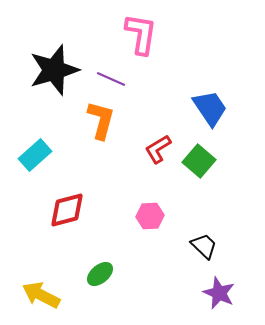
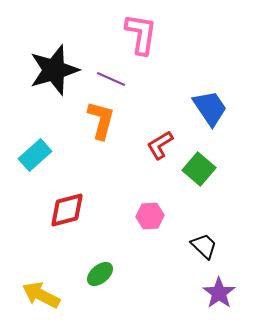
red L-shape: moved 2 px right, 4 px up
green square: moved 8 px down
purple star: rotated 12 degrees clockwise
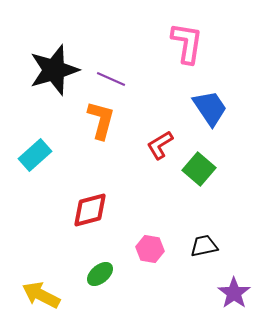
pink L-shape: moved 46 px right, 9 px down
red diamond: moved 23 px right
pink hexagon: moved 33 px down; rotated 12 degrees clockwise
black trapezoid: rotated 56 degrees counterclockwise
purple star: moved 15 px right
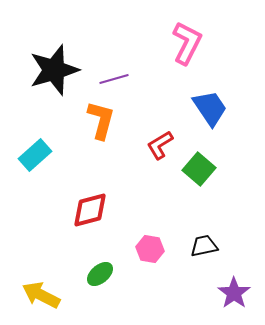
pink L-shape: rotated 18 degrees clockwise
purple line: moved 3 px right; rotated 40 degrees counterclockwise
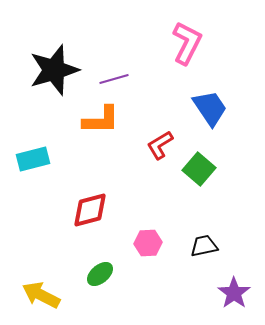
orange L-shape: rotated 75 degrees clockwise
cyan rectangle: moved 2 px left, 4 px down; rotated 28 degrees clockwise
pink hexagon: moved 2 px left, 6 px up; rotated 12 degrees counterclockwise
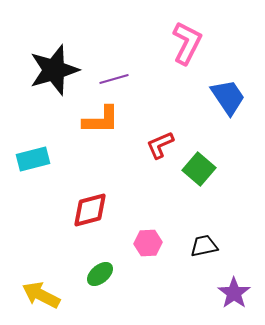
blue trapezoid: moved 18 px right, 11 px up
red L-shape: rotated 8 degrees clockwise
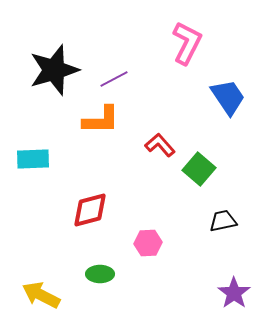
purple line: rotated 12 degrees counterclockwise
red L-shape: rotated 72 degrees clockwise
cyan rectangle: rotated 12 degrees clockwise
black trapezoid: moved 19 px right, 25 px up
green ellipse: rotated 40 degrees clockwise
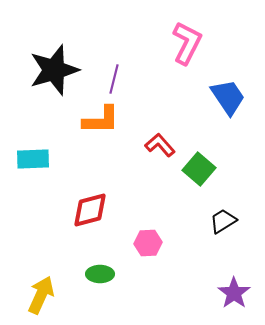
purple line: rotated 48 degrees counterclockwise
black trapezoid: rotated 20 degrees counterclockwise
yellow arrow: rotated 87 degrees clockwise
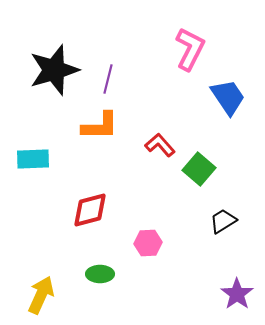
pink L-shape: moved 3 px right, 6 px down
purple line: moved 6 px left
orange L-shape: moved 1 px left, 6 px down
purple star: moved 3 px right, 1 px down
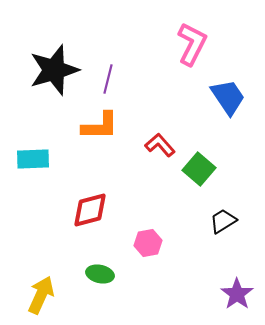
pink L-shape: moved 2 px right, 5 px up
pink hexagon: rotated 8 degrees counterclockwise
green ellipse: rotated 12 degrees clockwise
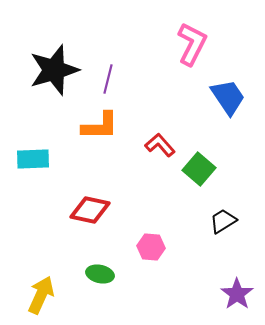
red diamond: rotated 27 degrees clockwise
pink hexagon: moved 3 px right, 4 px down; rotated 16 degrees clockwise
